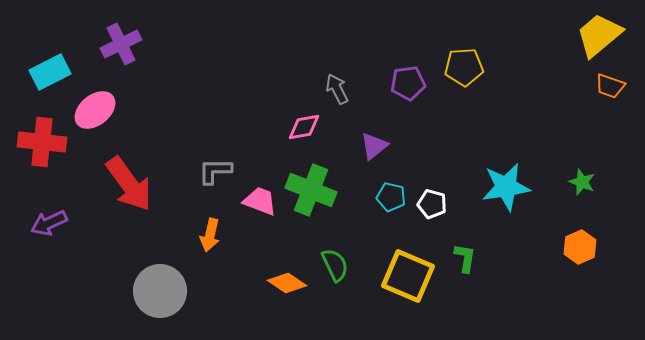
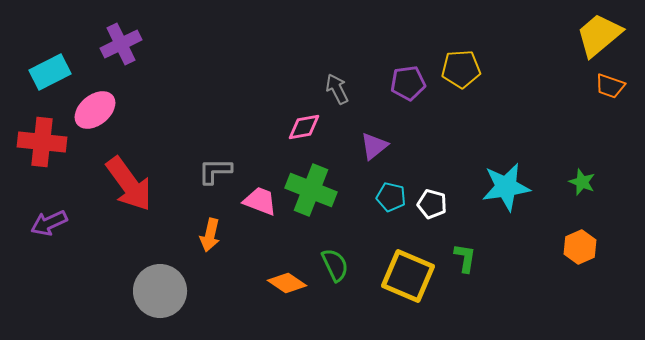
yellow pentagon: moved 3 px left, 2 px down
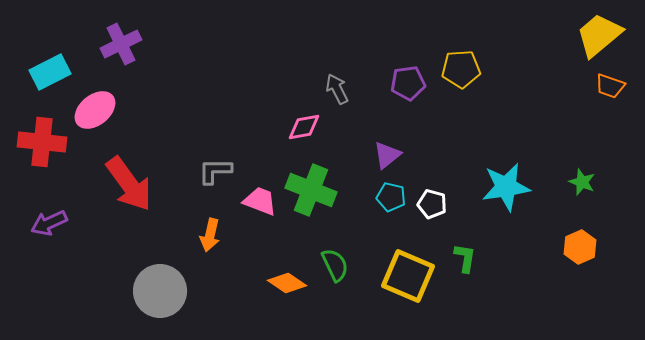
purple triangle: moved 13 px right, 9 px down
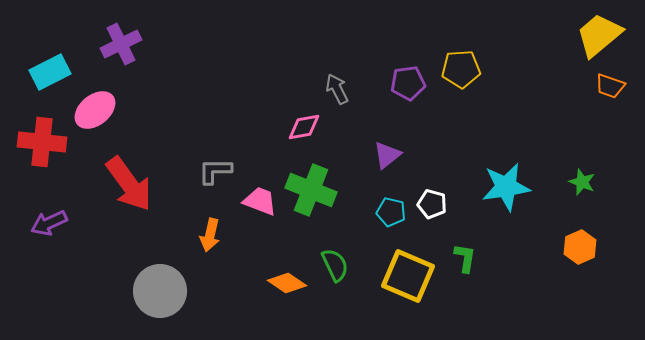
cyan pentagon: moved 15 px down
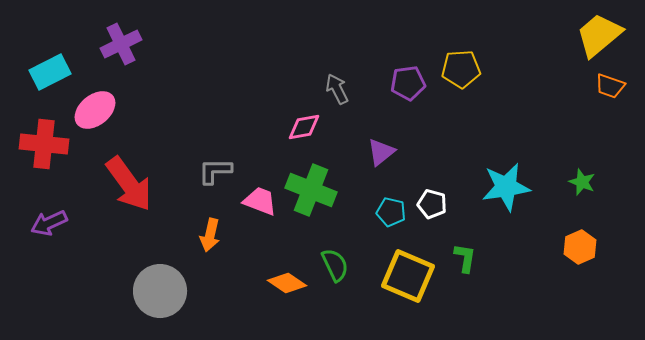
red cross: moved 2 px right, 2 px down
purple triangle: moved 6 px left, 3 px up
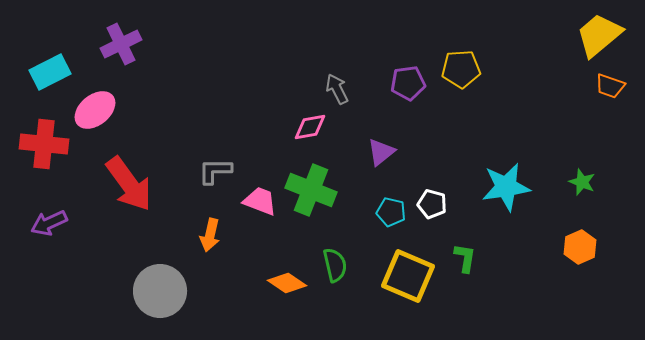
pink diamond: moved 6 px right
green semicircle: rotated 12 degrees clockwise
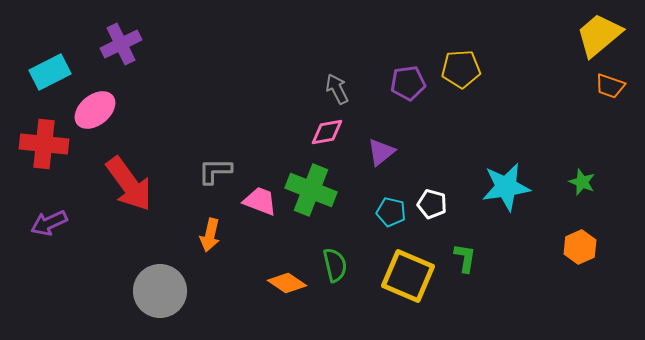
pink diamond: moved 17 px right, 5 px down
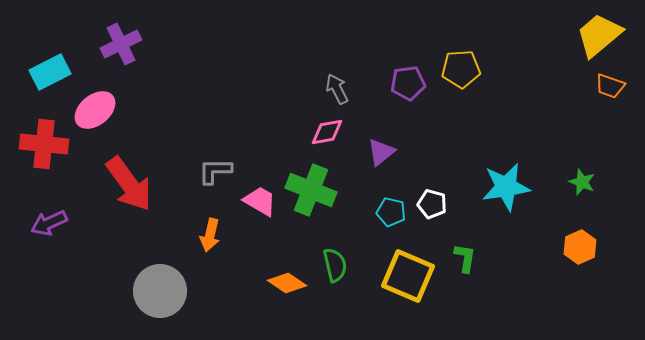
pink trapezoid: rotated 9 degrees clockwise
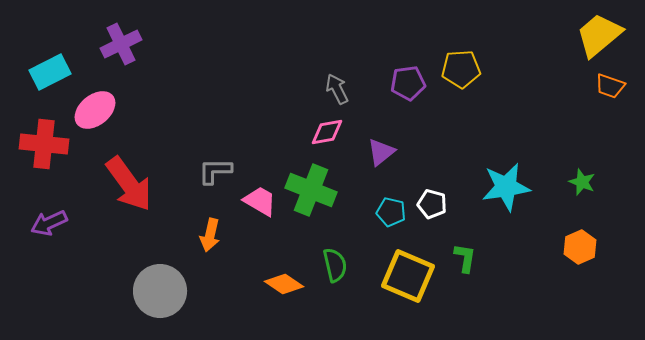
orange diamond: moved 3 px left, 1 px down
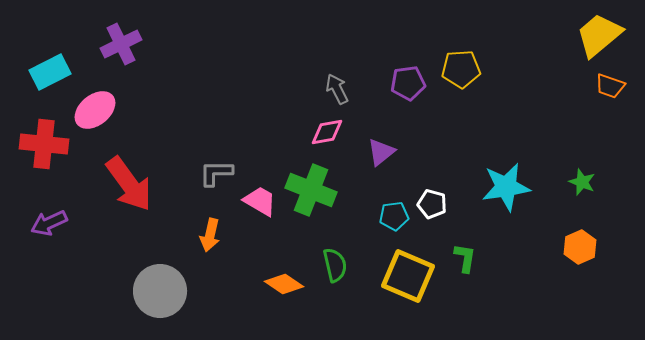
gray L-shape: moved 1 px right, 2 px down
cyan pentagon: moved 3 px right, 4 px down; rotated 20 degrees counterclockwise
